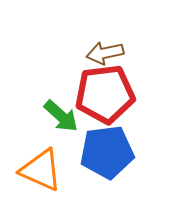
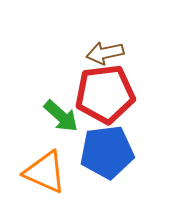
orange triangle: moved 4 px right, 2 px down
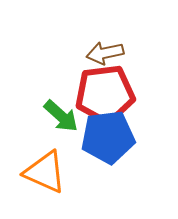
blue pentagon: moved 1 px right, 15 px up
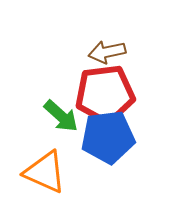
brown arrow: moved 2 px right, 1 px up
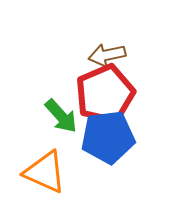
brown arrow: moved 3 px down
red pentagon: rotated 16 degrees counterclockwise
green arrow: rotated 6 degrees clockwise
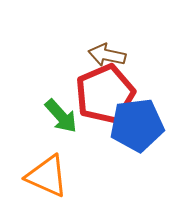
brown arrow: rotated 24 degrees clockwise
blue pentagon: moved 29 px right, 12 px up
orange triangle: moved 2 px right, 4 px down
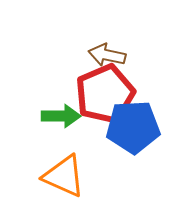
green arrow: rotated 48 degrees counterclockwise
blue pentagon: moved 4 px left, 2 px down; rotated 4 degrees clockwise
orange triangle: moved 17 px right
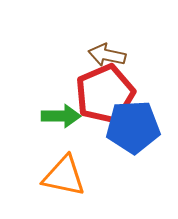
orange triangle: rotated 12 degrees counterclockwise
